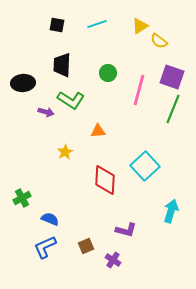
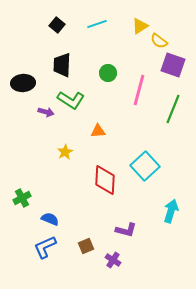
black square: rotated 28 degrees clockwise
purple square: moved 1 px right, 12 px up
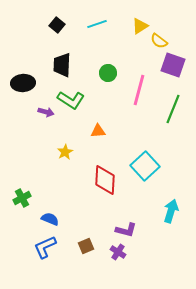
purple cross: moved 5 px right, 8 px up
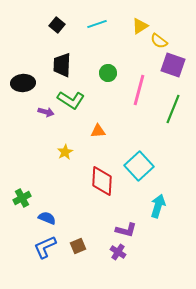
cyan square: moved 6 px left
red diamond: moved 3 px left, 1 px down
cyan arrow: moved 13 px left, 5 px up
blue semicircle: moved 3 px left, 1 px up
brown square: moved 8 px left
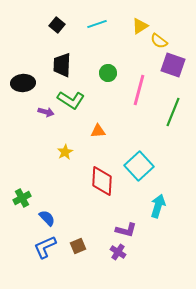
green line: moved 3 px down
blue semicircle: rotated 24 degrees clockwise
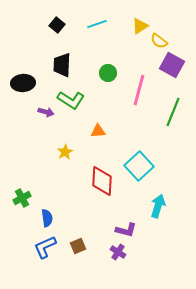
purple square: moved 1 px left; rotated 10 degrees clockwise
blue semicircle: rotated 36 degrees clockwise
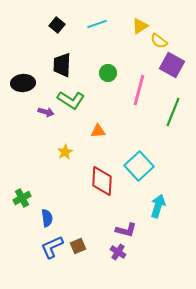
blue L-shape: moved 7 px right
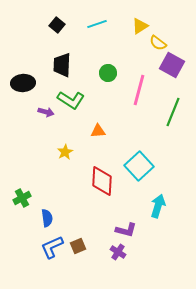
yellow semicircle: moved 1 px left, 2 px down
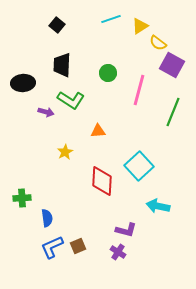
cyan line: moved 14 px right, 5 px up
green cross: rotated 24 degrees clockwise
cyan arrow: rotated 95 degrees counterclockwise
